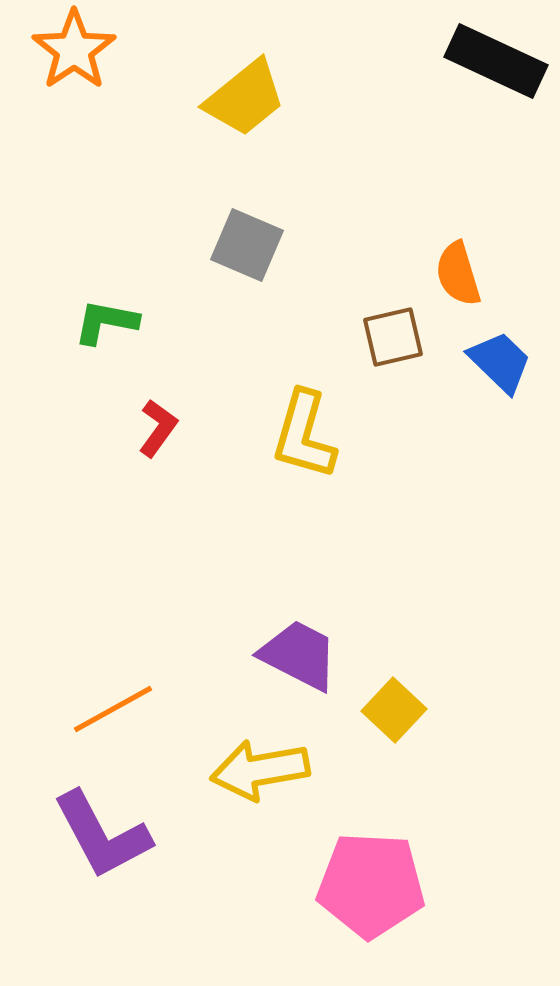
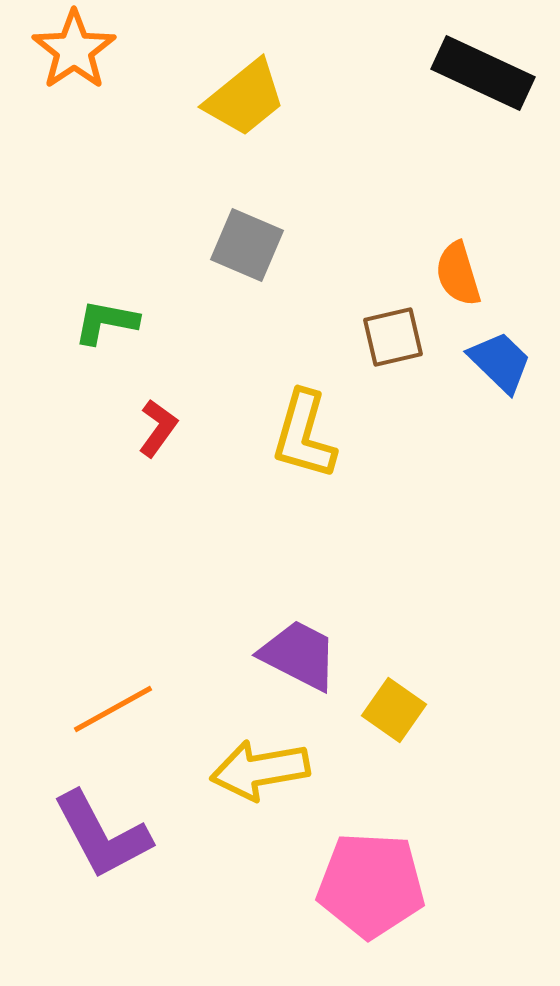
black rectangle: moved 13 px left, 12 px down
yellow square: rotated 8 degrees counterclockwise
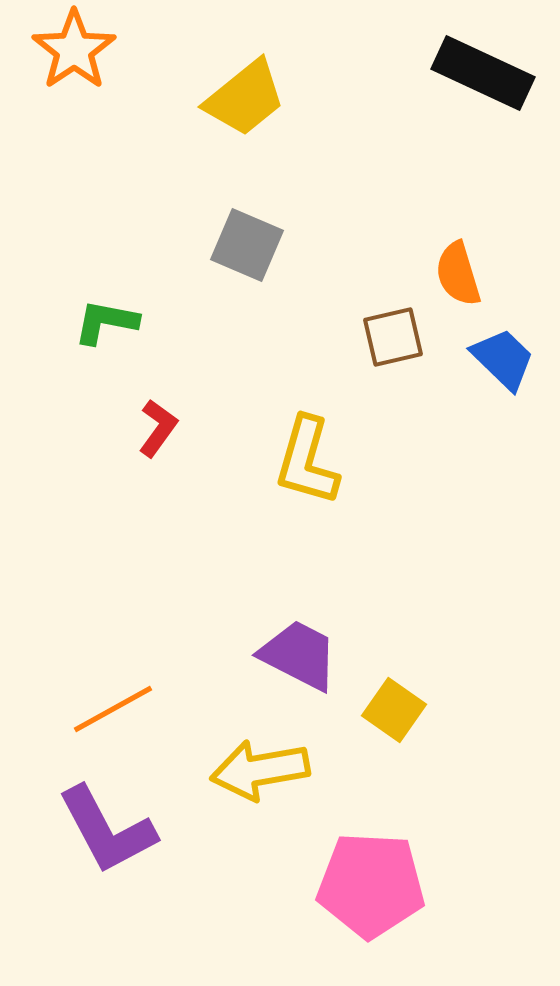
blue trapezoid: moved 3 px right, 3 px up
yellow L-shape: moved 3 px right, 26 px down
purple L-shape: moved 5 px right, 5 px up
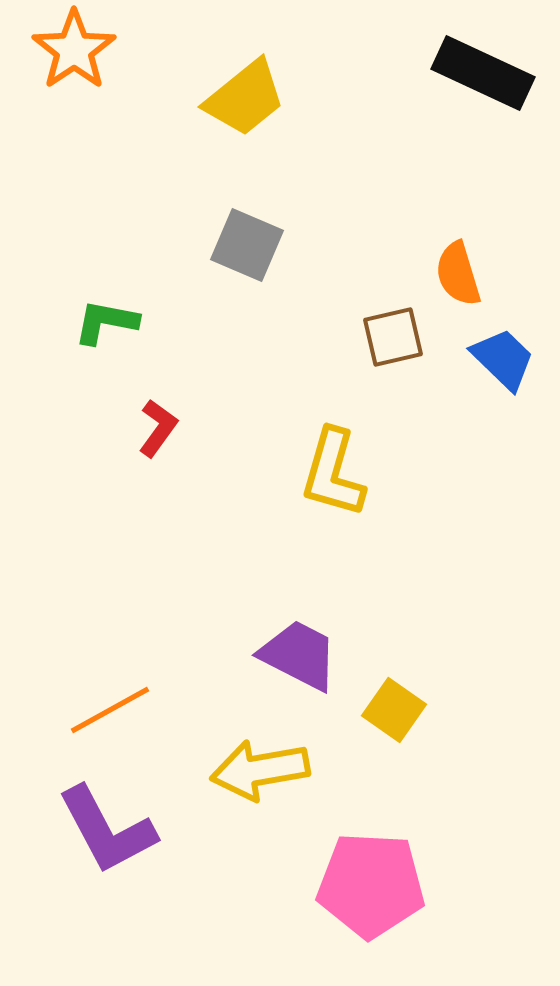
yellow L-shape: moved 26 px right, 12 px down
orange line: moved 3 px left, 1 px down
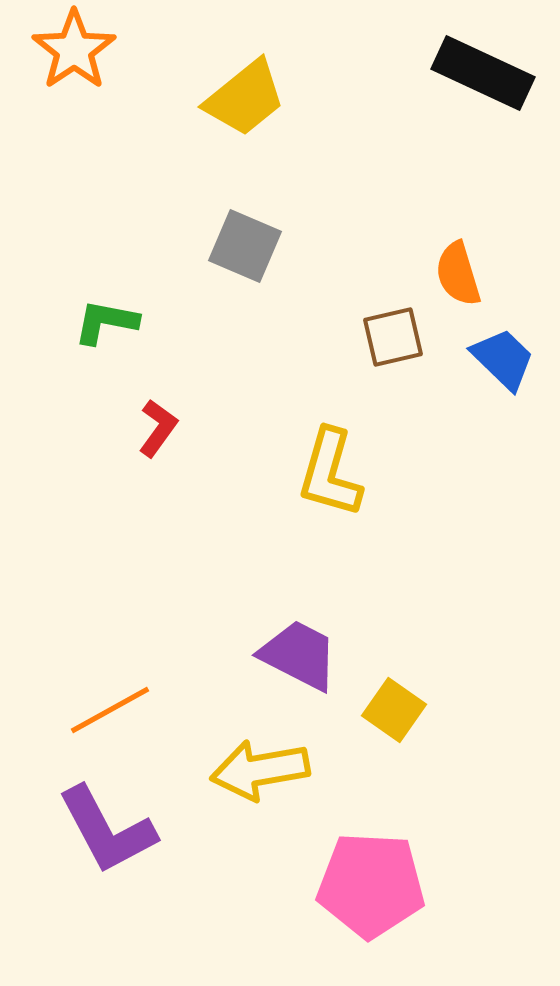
gray square: moved 2 px left, 1 px down
yellow L-shape: moved 3 px left
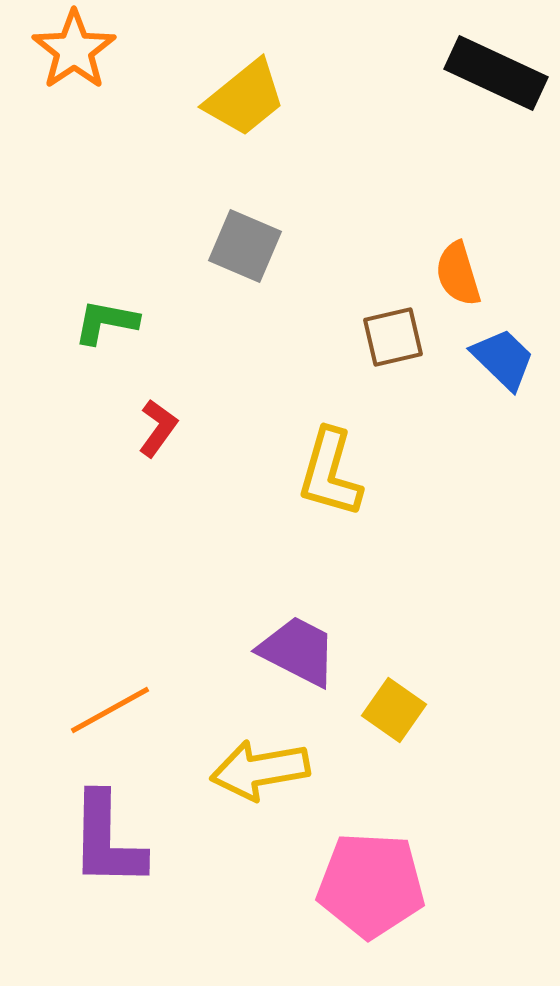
black rectangle: moved 13 px right
purple trapezoid: moved 1 px left, 4 px up
purple L-shape: moved 10 px down; rotated 29 degrees clockwise
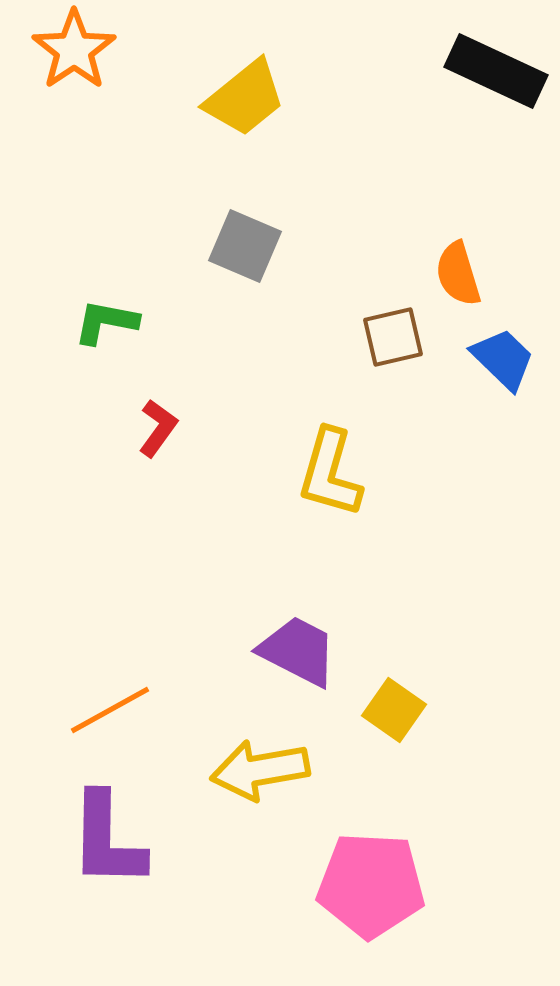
black rectangle: moved 2 px up
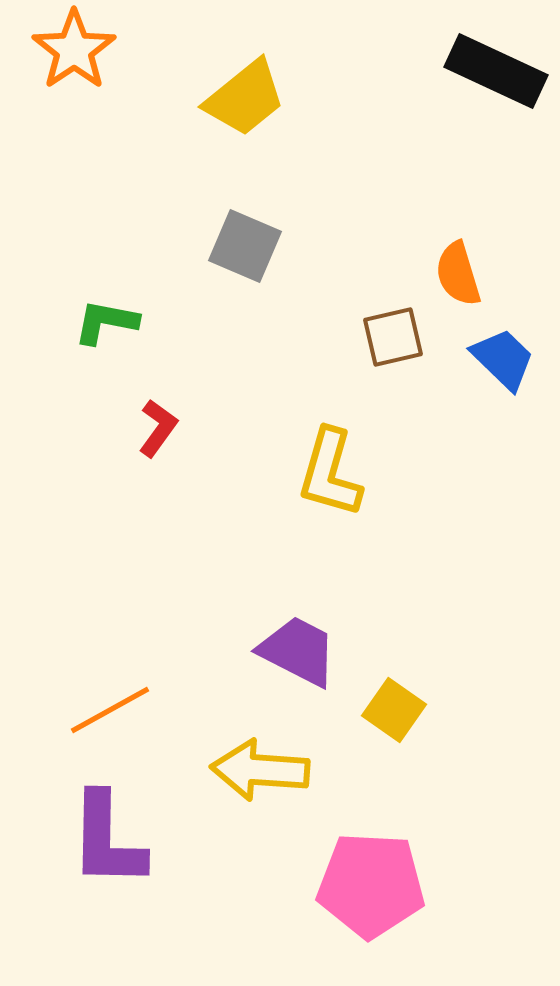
yellow arrow: rotated 14 degrees clockwise
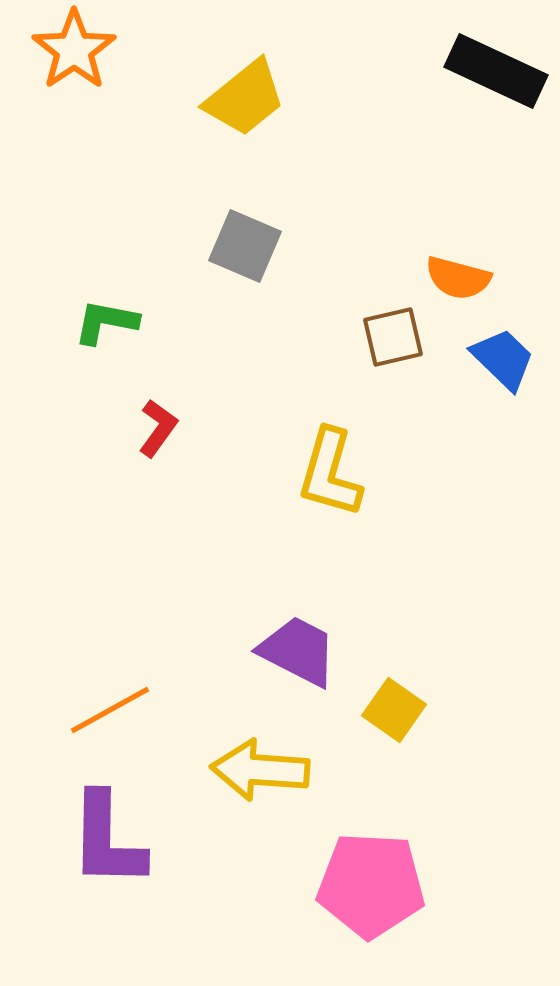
orange semicircle: moved 4 px down; rotated 58 degrees counterclockwise
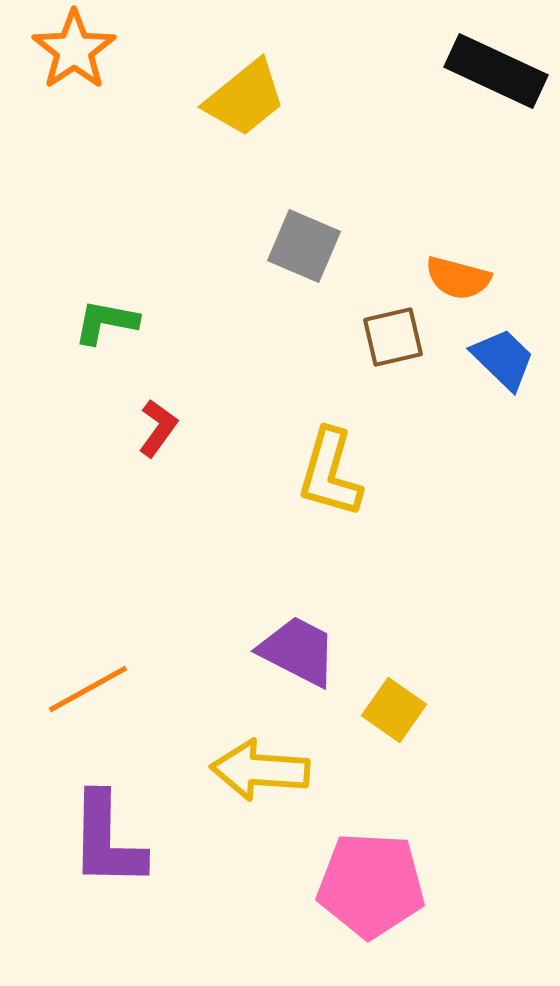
gray square: moved 59 px right
orange line: moved 22 px left, 21 px up
